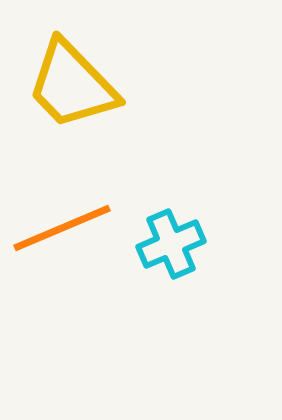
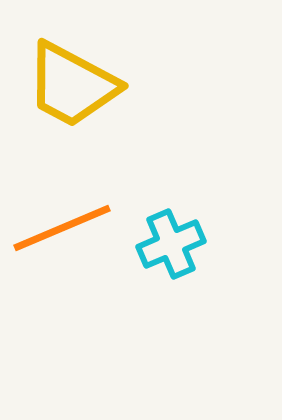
yellow trapezoid: rotated 18 degrees counterclockwise
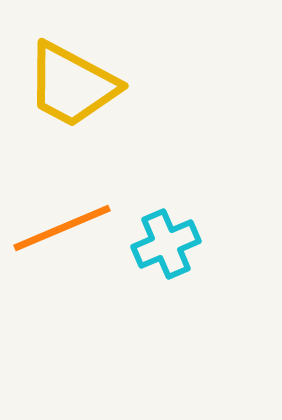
cyan cross: moved 5 px left
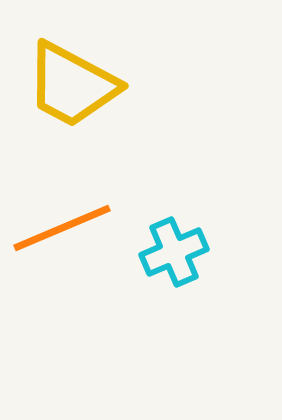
cyan cross: moved 8 px right, 8 px down
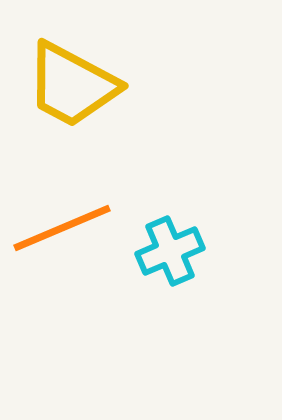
cyan cross: moved 4 px left, 1 px up
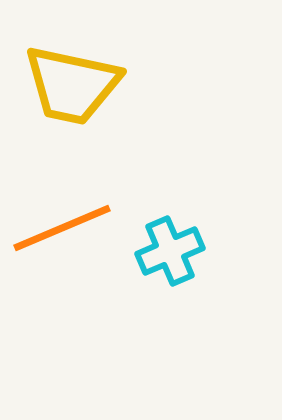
yellow trapezoid: rotated 16 degrees counterclockwise
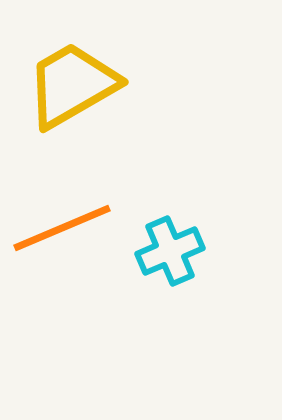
yellow trapezoid: rotated 138 degrees clockwise
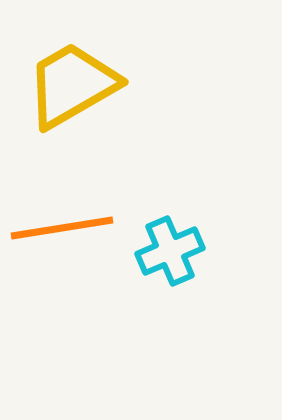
orange line: rotated 14 degrees clockwise
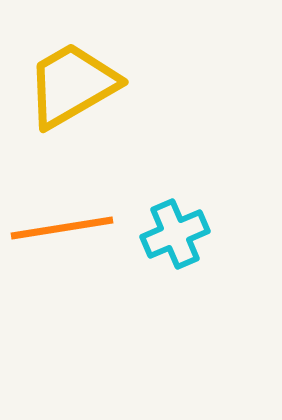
cyan cross: moved 5 px right, 17 px up
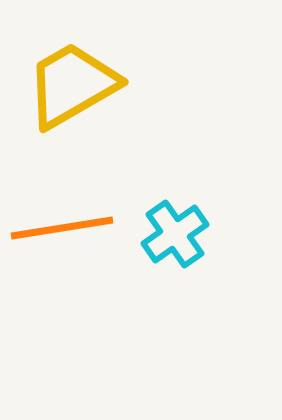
cyan cross: rotated 12 degrees counterclockwise
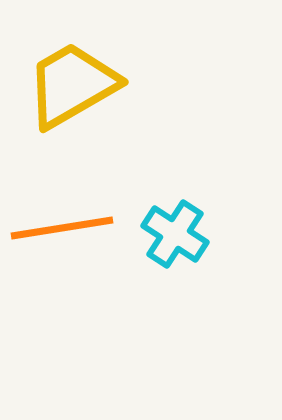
cyan cross: rotated 22 degrees counterclockwise
